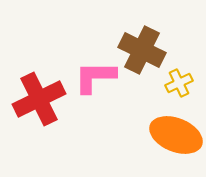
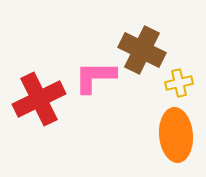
yellow cross: rotated 12 degrees clockwise
orange ellipse: rotated 63 degrees clockwise
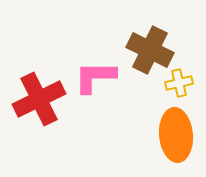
brown cross: moved 8 px right
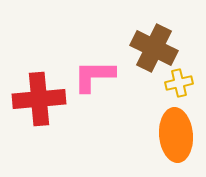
brown cross: moved 4 px right, 2 px up
pink L-shape: moved 1 px left, 1 px up
red cross: rotated 21 degrees clockwise
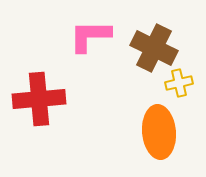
pink L-shape: moved 4 px left, 40 px up
orange ellipse: moved 17 px left, 3 px up
